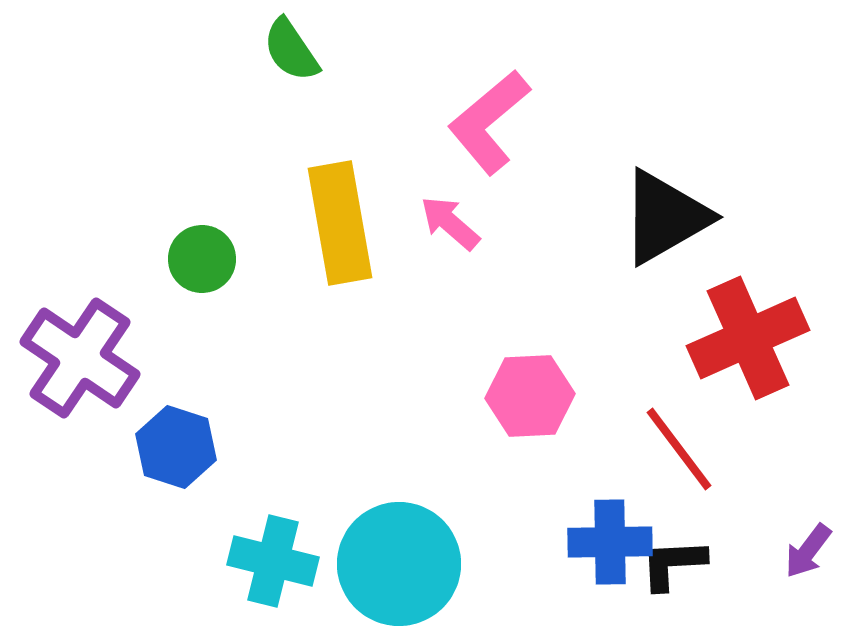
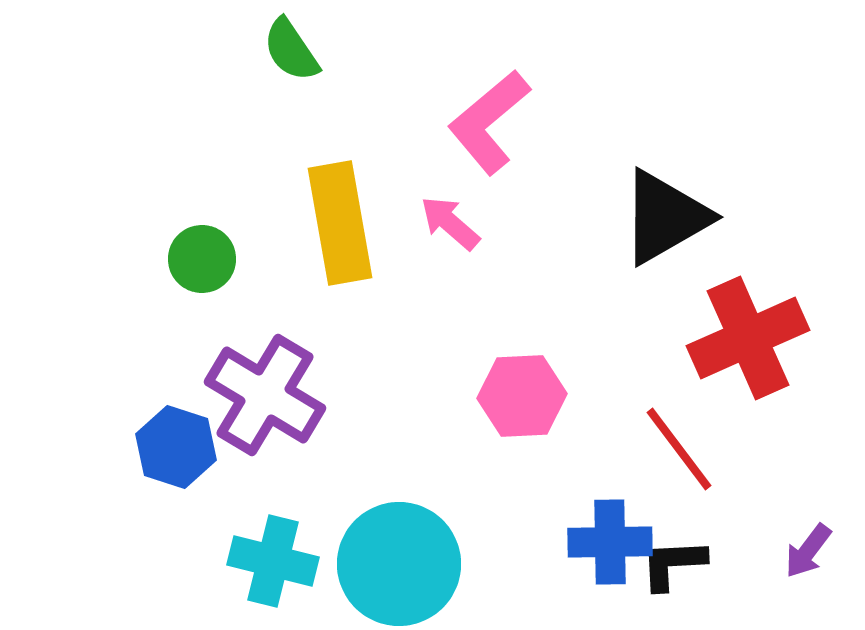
purple cross: moved 185 px right, 37 px down; rotated 3 degrees counterclockwise
pink hexagon: moved 8 px left
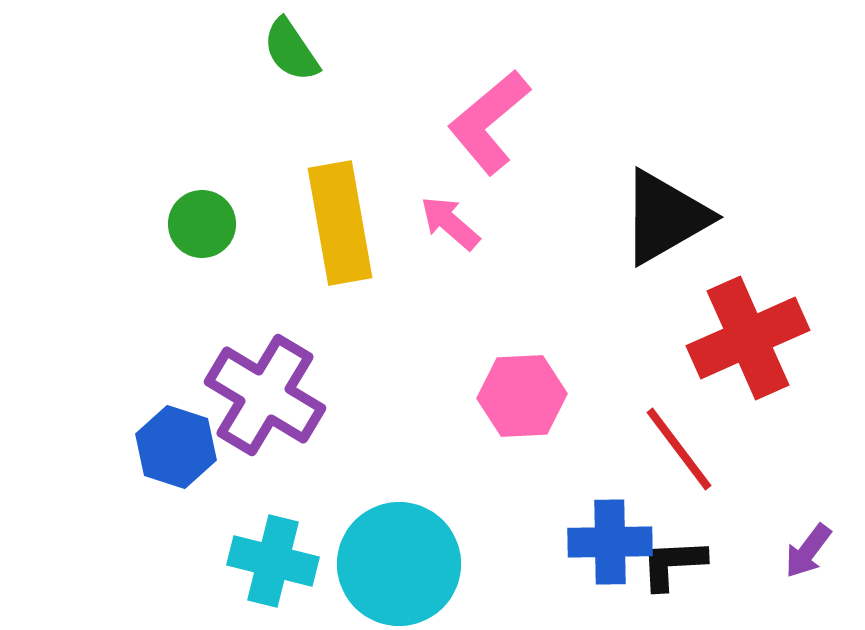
green circle: moved 35 px up
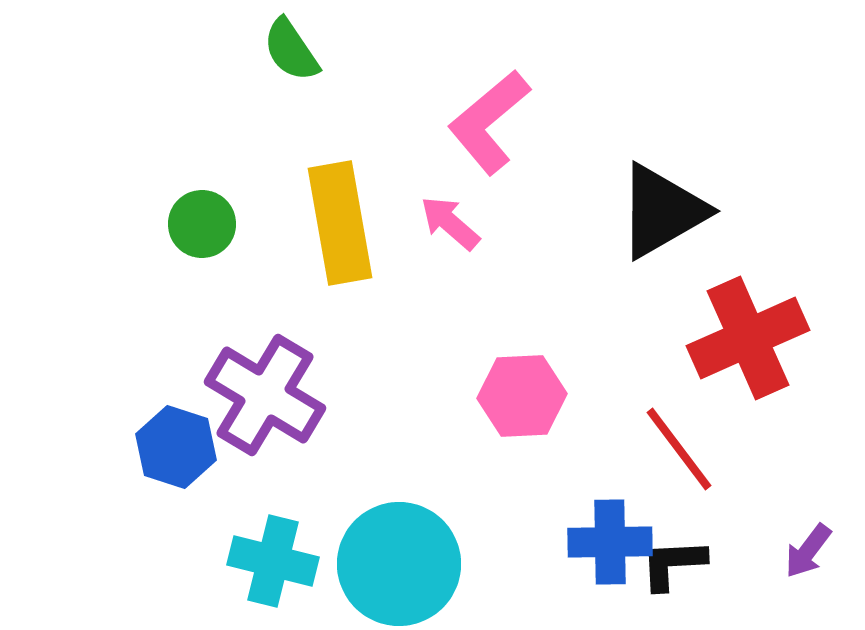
black triangle: moved 3 px left, 6 px up
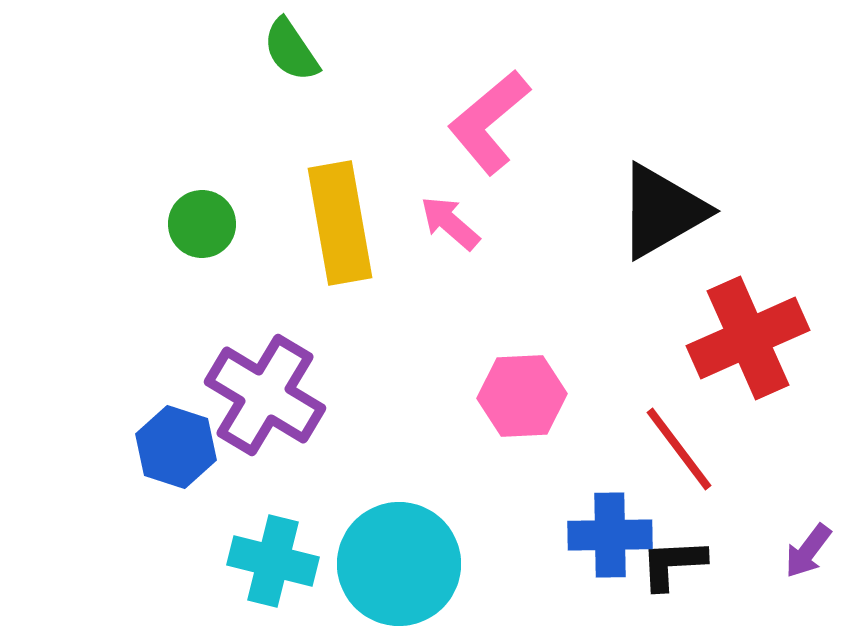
blue cross: moved 7 px up
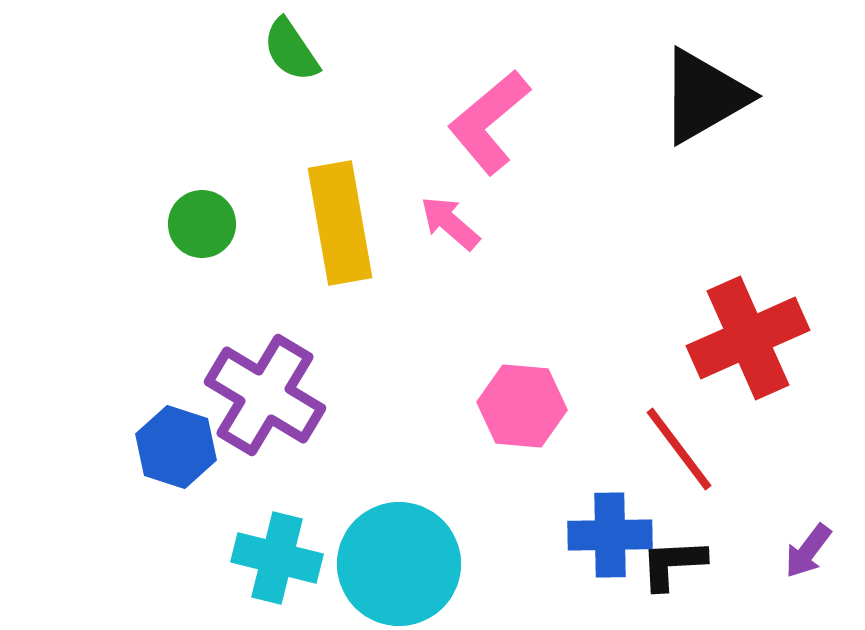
black triangle: moved 42 px right, 115 px up
pink hexagon: moved 10 px down; rotated 8 degrees clockwise
cyan cross: moved 4 px right, 3 px up
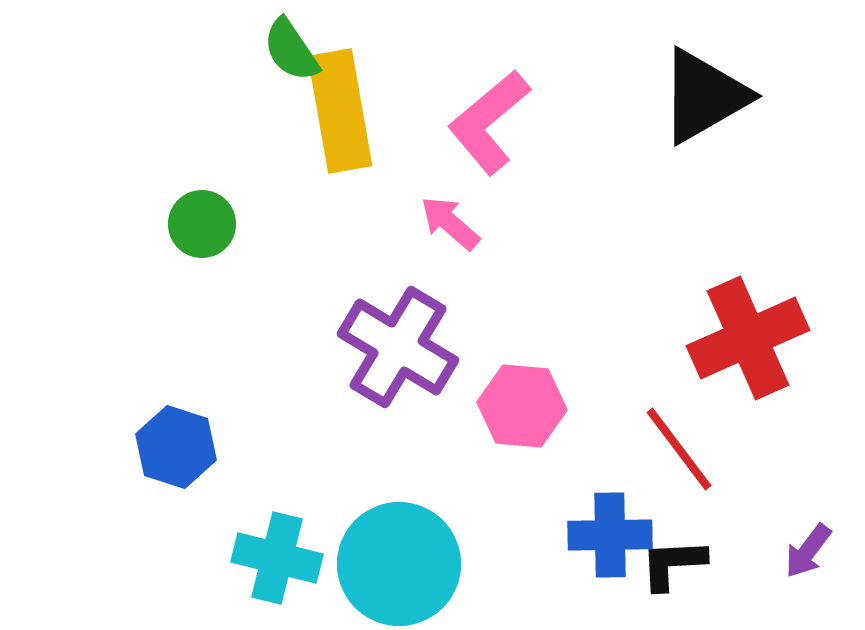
yellow rectangle: moved 112 px up
purple cross: moved 133 px right, 48 px up
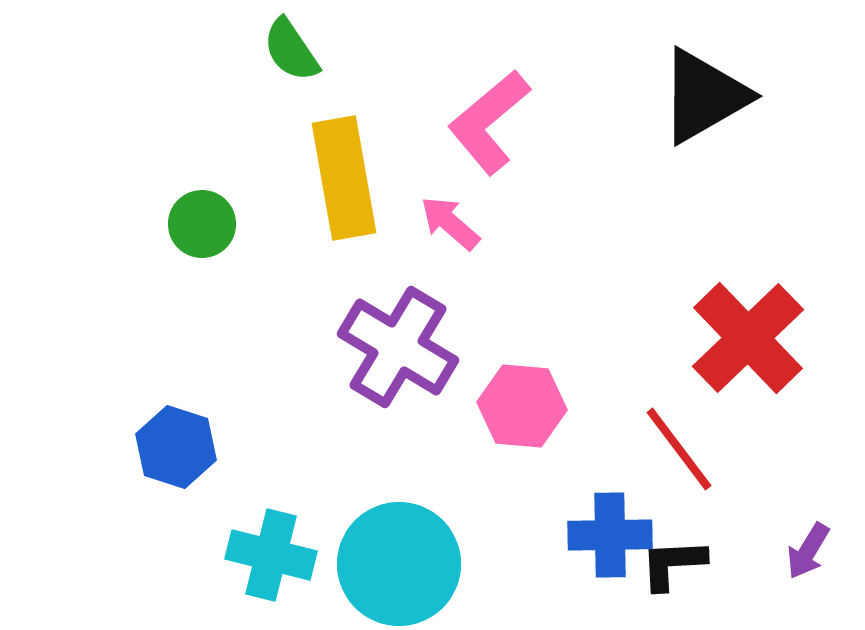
yellow rectangle: moved 4 px right, 67 px down
red cross: rotated 20 degrees counterclockwise
purple arrow: rotated 6 degrees counterclockwise
cyan cross: moved 6 px left, 3 px up
